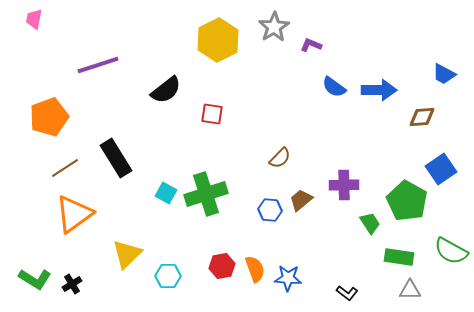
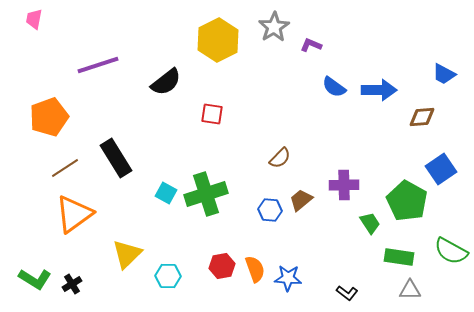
black semicircle: moved 8 px up
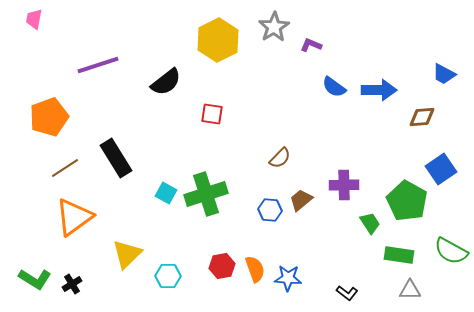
orange triangle: moved 3 px down
green rectangle: moved 2 px up
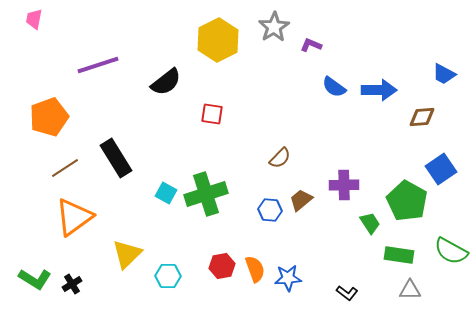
blue star: rotated 8 degrees counterclockwise
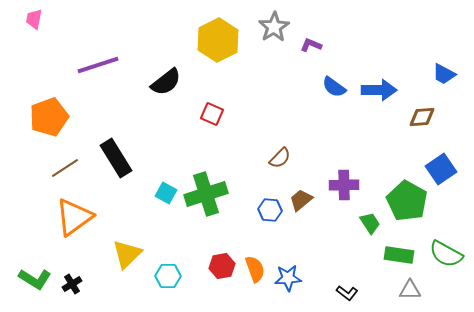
red square: rotated 15 degrees clockwise
green semicircle: moved 5 px left, 3 px down
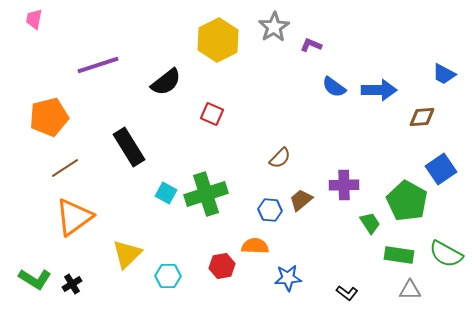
orange pentagon: rotated 6 degrees clockwise
black rectangle: moved 13 px right, 11 px up
orange semicircle: moved 23 px up; rotated 68 degrees counterclockwise
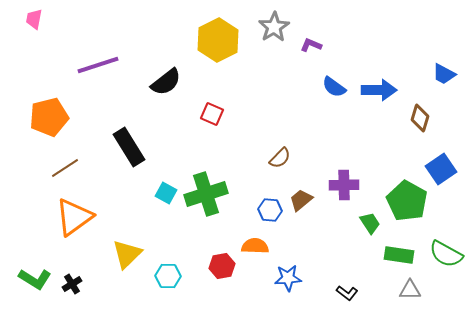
brown diamond: moved 2 px left, 1 px down; rotated 68 degrees counterclockwise
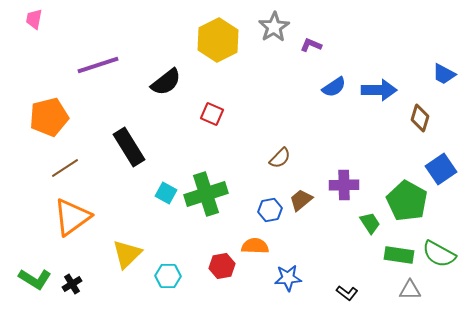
blue semicircle: rotated 70 degrees counterclockwise
blue hexagon: rotated 15 degrees counterclockwise
orange triangle: moved 2 px left
green semicircle: moved 7 px left
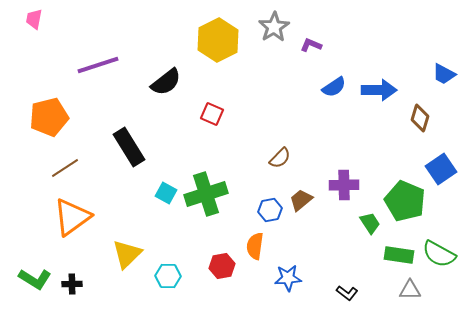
green pentagon: moved 2 px left; rotated 6 degrees counterclockwise
orange semicircle: rotated 84 degrees counterclockwise
black cross: rotated 30 degrees clockwise
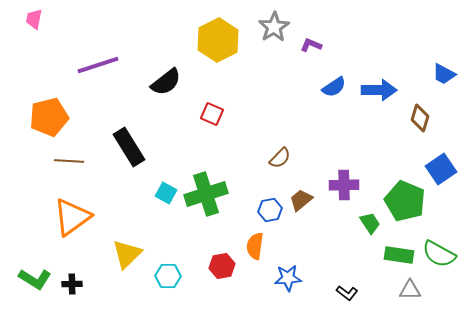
brown line: moved 4 px right, 7 px up; rotated 36 degrees clockwise
